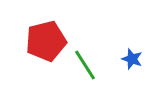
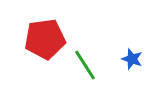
red pentagon: moved 1 px left, 2 px up; rotated 6 degrees clockwise
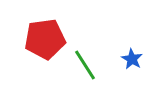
blue star: rotated 10 degrees clockwise
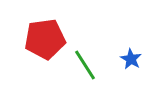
blue star: moved 1 px left
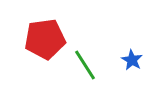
blue star: moved 1 px right, 1 px down
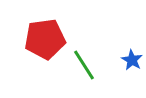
green line: moved 1 px left
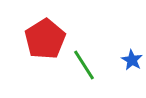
red pentagon: rotated 24 degrees counterclockwise
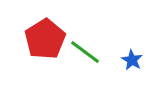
green line: moved 1 px right, 13 px up; rotated 20 degrees counterclockwise
